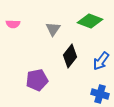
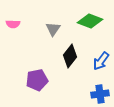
blue cross: rotated 24 degrees counterclockwise
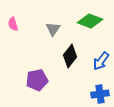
pink semicircle: rotated 72 degrees clockwise
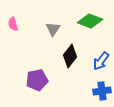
blue cross: moved 2 px right, 3 px up
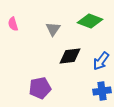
black diamond: rotated 45 degrees clockwise
purple pentagon: moved 3 px right, 8 px down
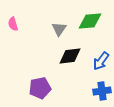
green diamond: rotated 25 degrees counterclockwise
gray triangle: moved 6 px right
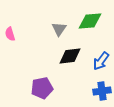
pink semicircle: moved 3 px left, 10 px down
purple pentagon: moved 2 px right
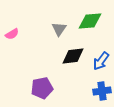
pink semicircle: moved 2 px right; rotated 104 degrees counterclockwise
black diamond: moved 3 px right
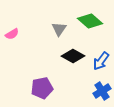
green diamond: rotated 45 degrees clockwise
black diamond: rotated 35 degrees clockwise
blue cross: rotated 24 degrees counterclockwise
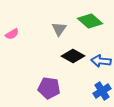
blue arrow: rotated 60 degrees clockwise
purple pentagon: moved 7 px right; rotated 20 degrees clockwise
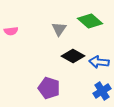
pink semicircle: moved 1 px left, 3 px up; rotated 24 degrees clockwise
blue arrow: moved 2 px left, 1 px down
purple pentagon: rotated 10 degrees clockwise
